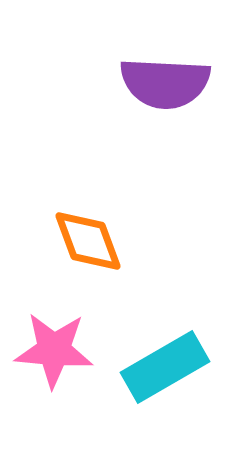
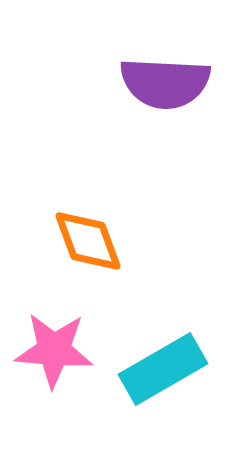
cyan rectangle: moved 2 px left, 2 px down
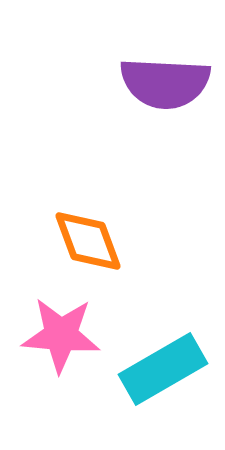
pink star: moved 7 px right, 15 px up
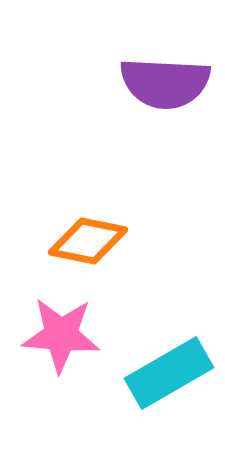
orange diamond: rotated 58 degrees counterclockwise
cyan rectangle: moved 6 px right, 4 px down
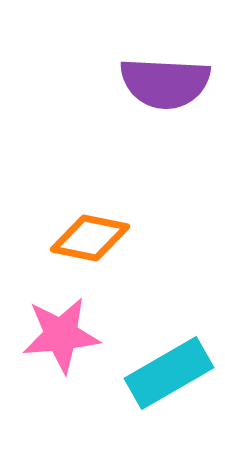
orange diamond: moved 2 px right, 3 px up
pink star: rotated 10 degrees counterclockwise
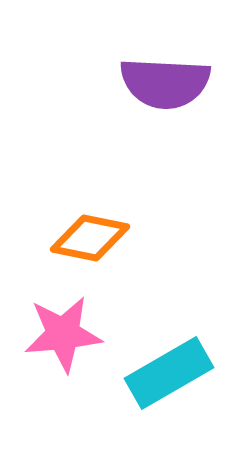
pink star: moved 2 px right, 1 px up
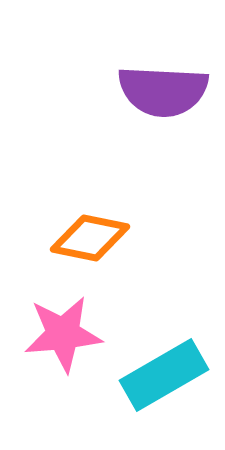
purple semicircle: moved 2 px left, 8 px down
cyan rectangle: moved 5 px left, 2 px down
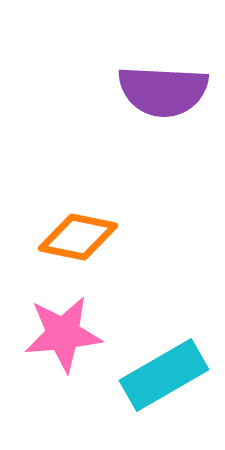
orange diamond: moved 12 px left, 1 px up
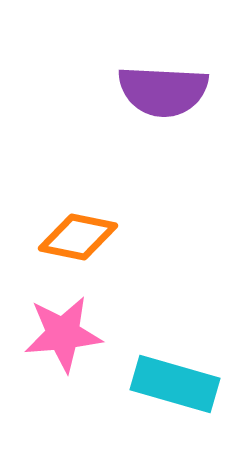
cyan rectangle: moved 11 px right, 9 px down; rotated 46 degrees clockwise
